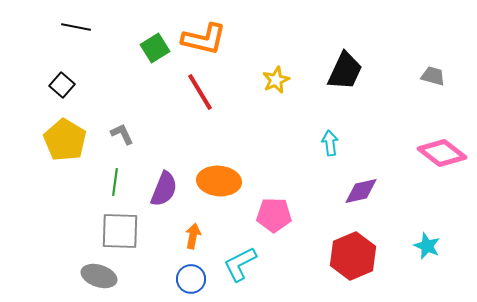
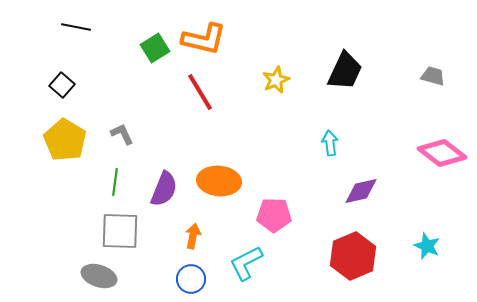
cyan L-shape: moved 6 px right, 1 px up
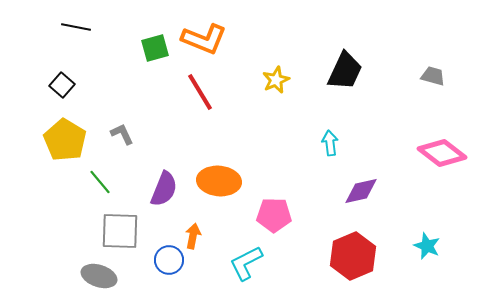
orange L-shape: rotated 9 degrees clockwise
green square: rotated 16 degrees clockwise
green line: moved 15 px left; rotated 48 degrees counterclockwise
blue circle: moved 22 px left, 19 px up
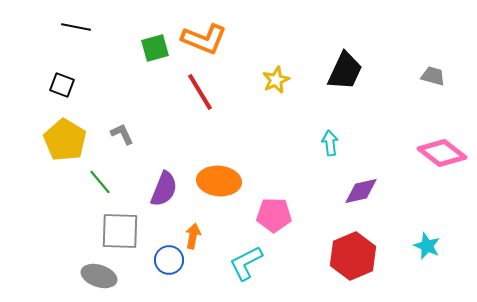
black square: rotated 20 degrees counterclockwise
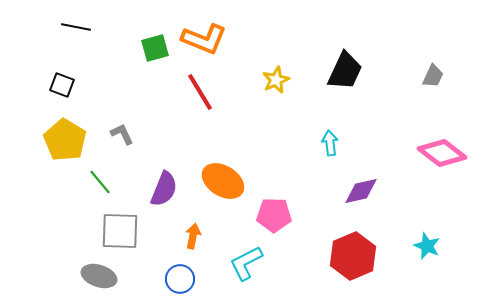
gray trapezoid: rotated 100 degrees clockwise
orange ellipse: moved 4 px right; rotated 27 degrees clockwise
blue circle: moved 11 px right, 19 px down
